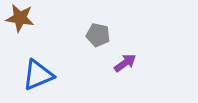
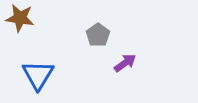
gray pentagon: rotated 25 degrees clockwise
blue triangle: rotated 36 degrees counterclockwise
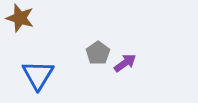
brown star: rotated 8 degrees clockwise
gray pentagon: moved 18 px down
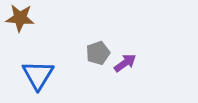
brown star: rotated 12 degrees counterclockwise
gray pentagon: rotated 15 degrees clockwise
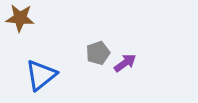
blue triangle: moved 3 px right; rotated 20 degrees clockwise
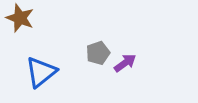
brown star: rotated 16 degrees clockwise
blue triangle: moved 3 px up
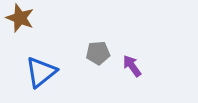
gray pentagon: rotated 15 degrees clockwise
purple arrow: moved 7 px right, 3 px down; rotated 90 degrees counterclockwise
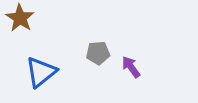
brown star: rotated 12 degrees clockwise
purple arrow: moved 1 px left, 1 px down
